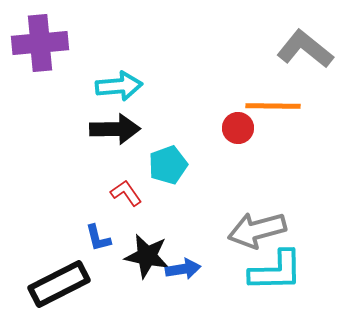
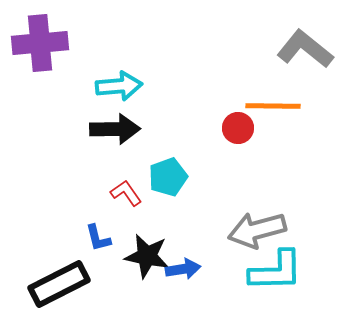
cyan pentagon: moved 12 px down
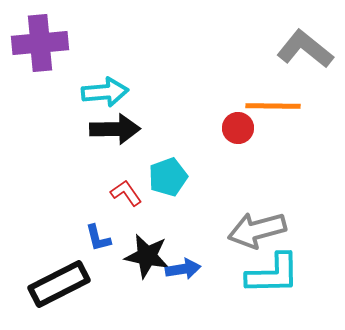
cyan arrow: moved 14 px left, 6 px down
cyan L-shape: moved 3 px left, 3 px down
